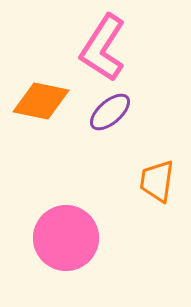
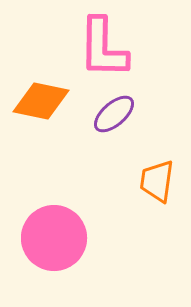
pink L-shape: rotated 32 degrees counterclockwise
purple ellipse: moved 4 px right, 2 px down
pink circle: moved 12 px left
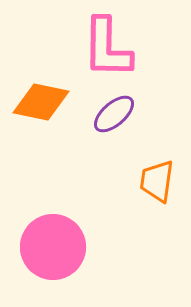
pink L-shape: moved 4 px right
orange diamond: moved 1 px down
pink circle: moved 1 px left, 9 px down
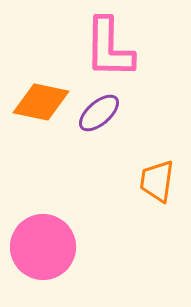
pink L-shape: moved 2 px right
purple ellipse: moved 15 px left, 1 px up
pink circle: moved 10 px left
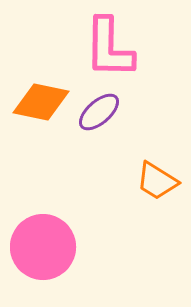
purple ellipse: moved 1 px up
orange trapezoid: rotated 66 degrees counterclockwise
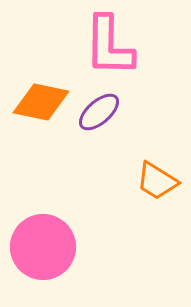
pink L-shape: moved 2 px up
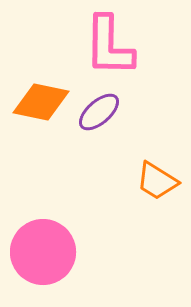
pink circle: moved 5 px down
